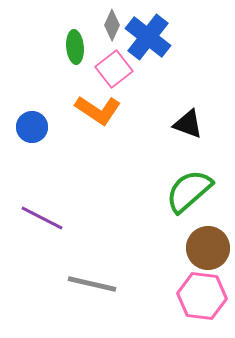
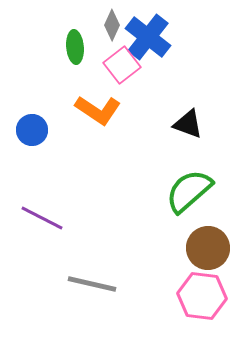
pink square: moved 8 px right, 4 px up
blue circle: moved 3 px down
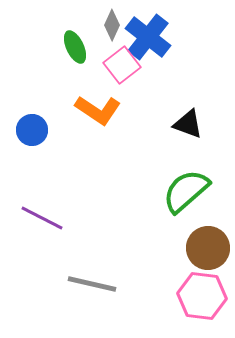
green ellipse: rotated 20 degrees counterclockwise
green semicircle: moved 3 px left
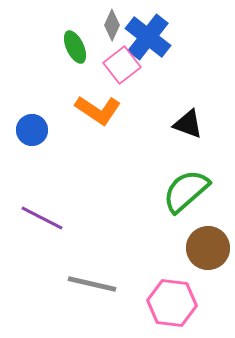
pink hexagon: moved 30 px left, 7 px down
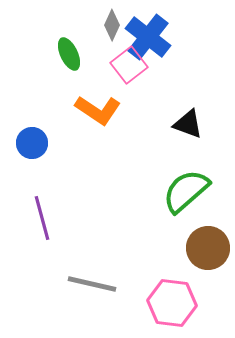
green ellipse: moved 6 px left, 7 px down
pink square: moved 7 px right
blue circle: moved 13 px down
purple line: rotated 48 degrees clockwise
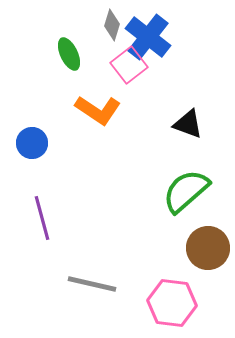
gray diamond: rotated 8 degrees counterclockwise
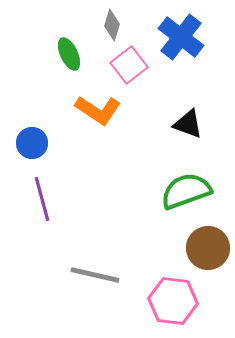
blue cross: moved 33 px right
green semicircle: rotated 21 degrees clockwise
purple line: moved 19 px up
gray line: moved 3 px right, 9 px up
pink hexagon: moved 1 px right, 2 px up
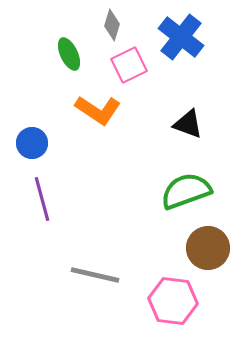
pink square: rotated 12 degrees clockwise
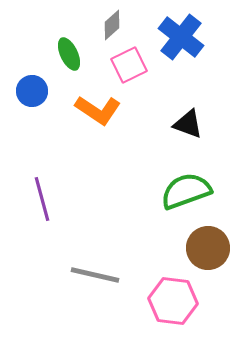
gray diamond: rotated 32 degrees clockwise
blue circle: moved 52 px up
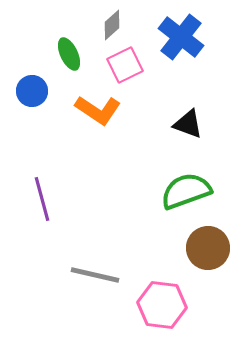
pink square: moved 4 px left
pink hexagon: moved 11 px left, 4 px down
